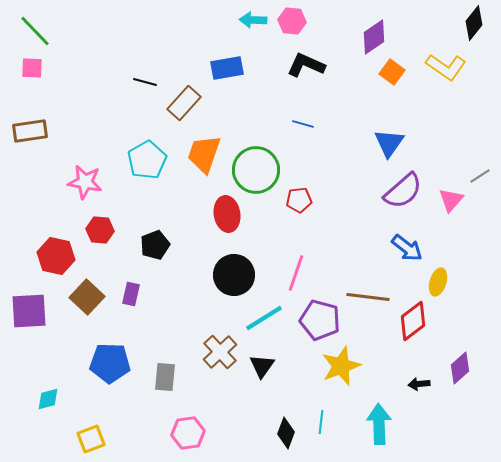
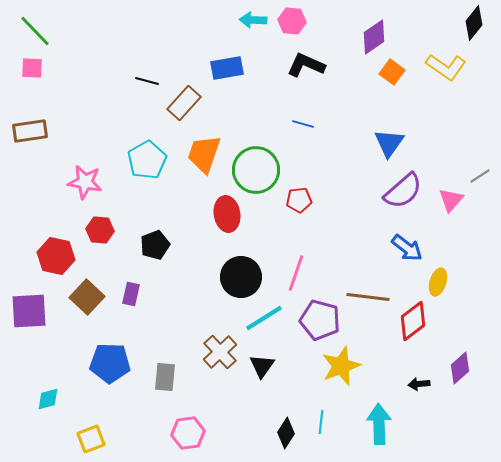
black line at (145, 82): moved 2 px right, 1 px up
black circle at (234, 275): moved 7 px right, 2 px down
black diamond at (286, 433): rotated 12 degrees clockwise
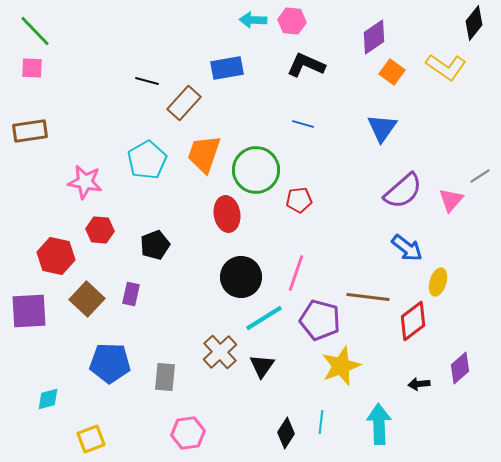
blue triangle at (389, 143): moved 7 px left, 15 px up
brown square at (87, 297): moved 2 px down
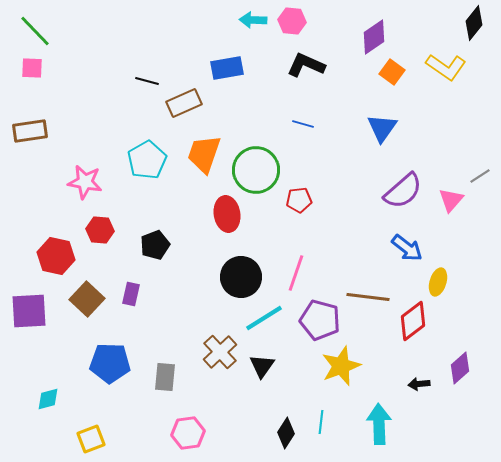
brown rectangle at (184, 103): rotated 24 degrees clockwise
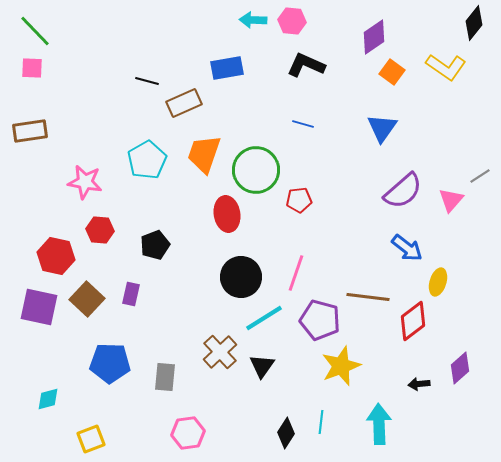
purple square at (29, 311): moved 10 px right, 4 px up; rotated 15 degrees clockwise
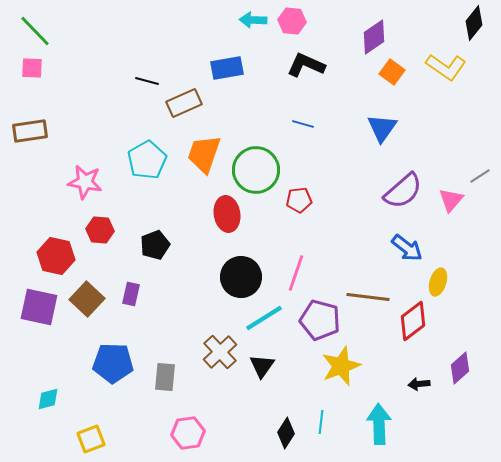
blue pentagon at (110, 363): moved 3 px right
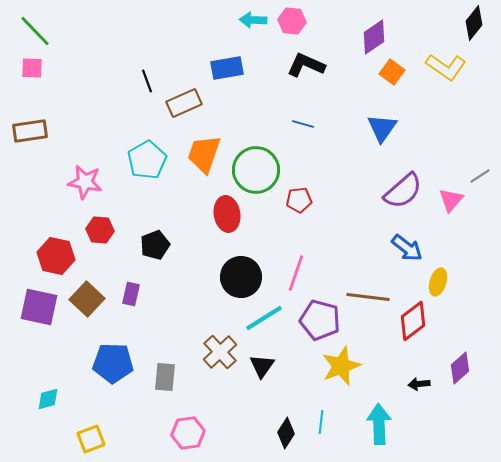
black line at (147, 81): rotated 55 degrees clockwise
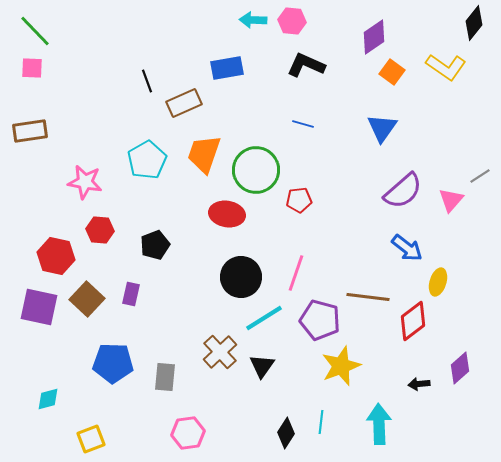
red ellipse at (227, 214): rotated 72 degrees counterclockwise
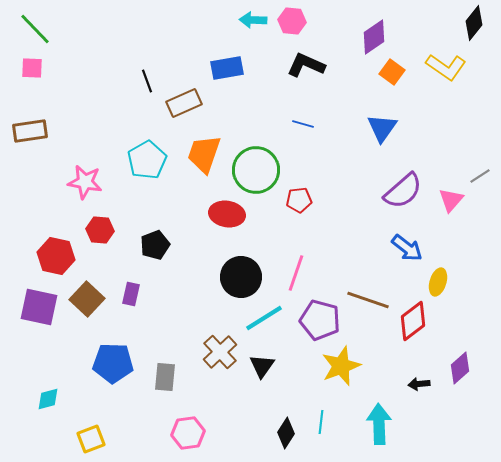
green line at (35, 31): moved 2 px up
brown line at (368, 297): moved 3 px down; rotated 12 degrees clockwise
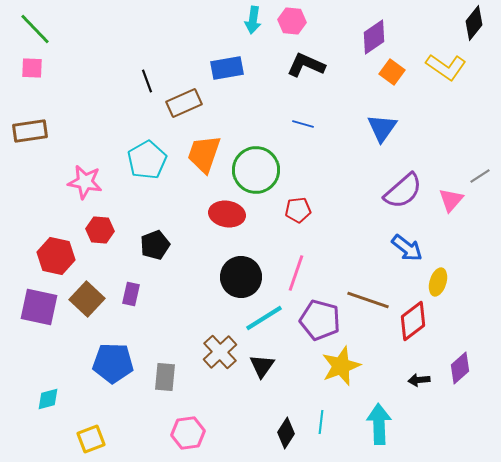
cyan arrow at (253, 20): rotated 84 degrees counterclockwise
red pentagon at (299, 200): moved 1 px left, 10 px down
black arrow at (419, 384): moved 4 px up
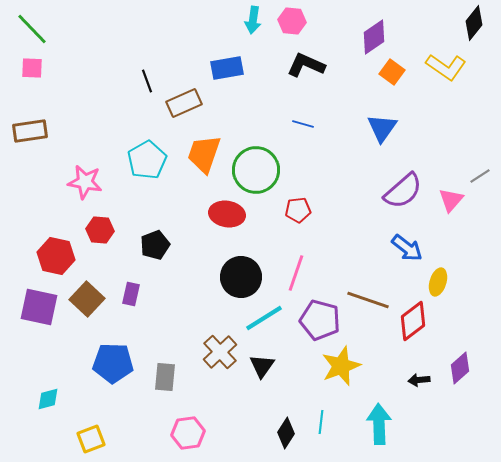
green line at (35, 29): moved 3 px left
